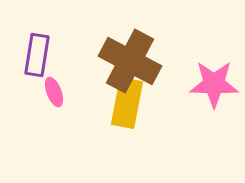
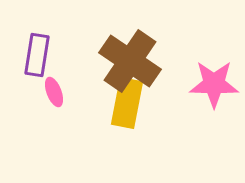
brown cross: rotated 6 degrees clockwise
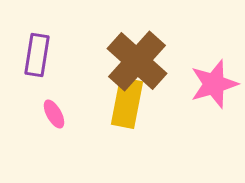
brown cross: moved 7 px right; rotated 8 degrees clockwise
pink star: rotated 18 degrees counterclockwise
pink ellipse: moved 22 px down; rotated 8 degrees counterclockwise
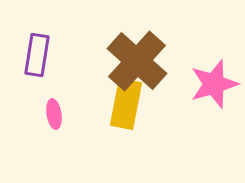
yellow rectangle: moved 1 px left, 1 px down
pink ellipse: rotated 20 degrees clockwise
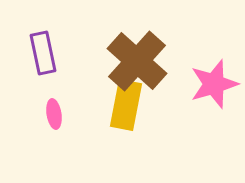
purple rectangle: moved 6 px right, 2 px up; rotated 21 degrees counterclockwise
yellow rectangle: moved 1 px down
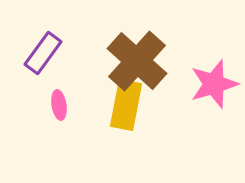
purple rectangle: rotated 48 degrees clockwise
pink ellipse: moved 5 px right, 9 px up
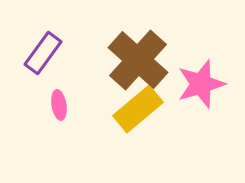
brown cross: moved 1 px right, 1 px up
pink star: moved 13 px left
yellow rectangle: moved 12 px right, 4 px down; rotated 39 degrees clockwise
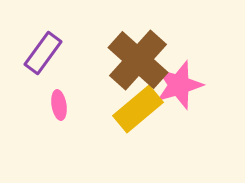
pink star: moved 22 px left, 1 px down
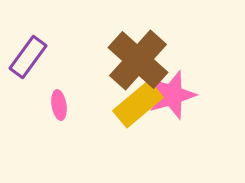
purple rectangle: moved 15 px left, 4 px down
pink star: moved 7 px left, 10 px down
yellow rectangle: moved 5 px up
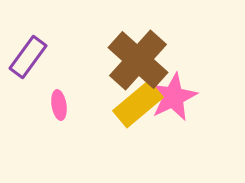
pink star: moved 1 px right, 2 px down; rotated 9 degrees counterclockwise
